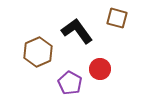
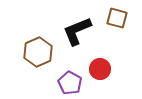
black L-shape: rotated 76 degrees counterclockwise
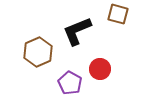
brown square: moved 1 px right, 4 px up
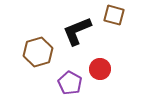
brown square: moved 4 px left, 1 px down
brown hexagon: rotated 8 degrees clockwise
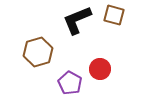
black L-shape: moved 11 px up
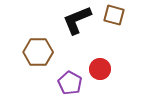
brown hexagon: rotated 16 degrees clockwise
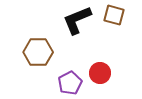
red circle: moved 4 px down
purple pentagon: rotated 15 degrees clockwise
